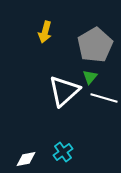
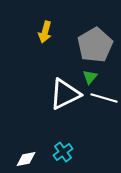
white triangle: moved 1 px right, 3 px down; rotated 16 degrees clockwise
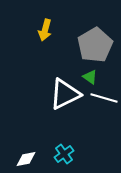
yellow arrow: moved 2 px up
green triangle: rotated 35 degrees counterclockwise
cyan cross: moved 1 px right, 2 px down
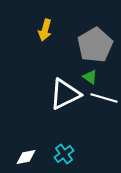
white diamond: moved 2 px up
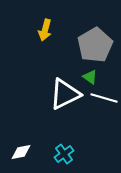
white diamond: moved 5 px left, 5 px up
